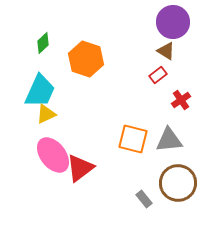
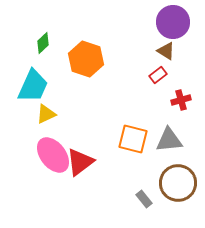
cyan trapezoid: moved 7 px left, 5 px up
red cross: rotated 18 degrees clockwise
red triangle: moved 6 px up
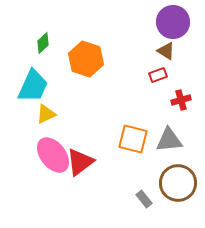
red rectangle: rotated 18 degrees clockwise
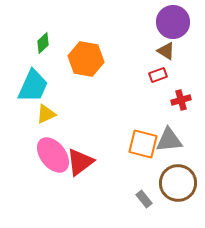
orange hexagon: rotated 8 degrees counterclockwise
orange square: moved 10 px right, 5 px down
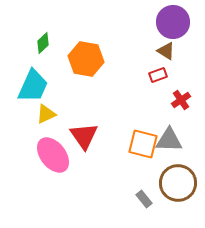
red cross: rotated 18 degrees counterclockwise
gray triangle: rotated 8 degrees clockwise
red triangle: moved 4 px right, 26 px up; rotated 28 degrees counterclockwise
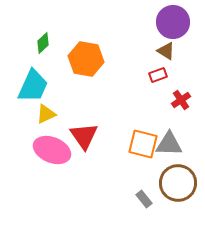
gray triangle: moved 4 px down
pink ellipse: moved 1 px left, 5 px up; rotated 30 degrees counterclockwise
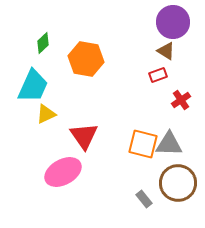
pink ellipse: moved 11 px right, 22 px down; rotated 51 degrees counterclockwise
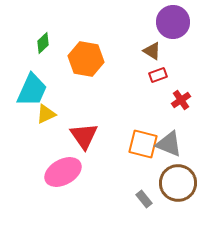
brown triangle: moved 14 px left
cyan trapezoid: moved 1 px left, 4 px down
gray triangle: rotated 20 degrees clockwise
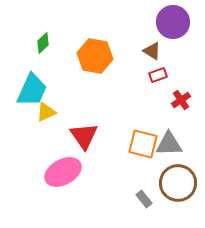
orange hexagon: moved 9 px right, 3 px up
yellow triangle: moved 2 px up
gray triangle: rotated 24 degrees counterclockwise
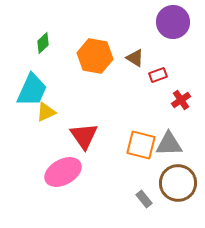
brown triangle: moved 17 px left, 7 px down
orange square: moved 2 px left, 1 px down
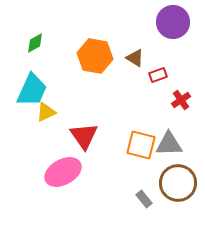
green diamond: moved 8 px left; rotated 15 degrees clockwise
